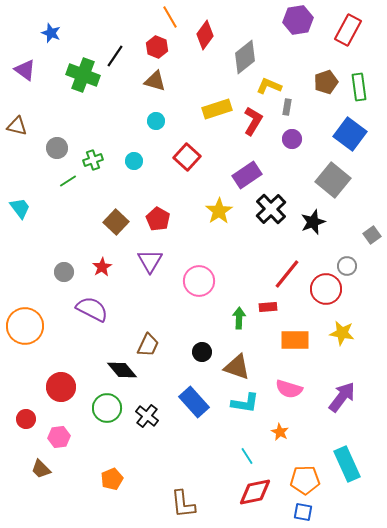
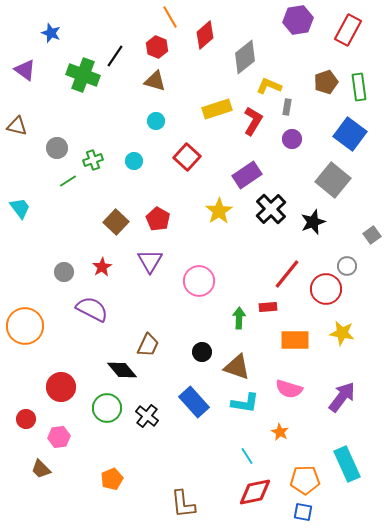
red diamond at (205, 35): rotated 12 degrees clockwise
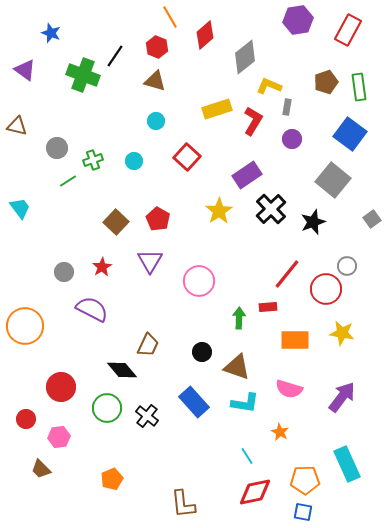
gray square at (372, 235): moved 16 px up
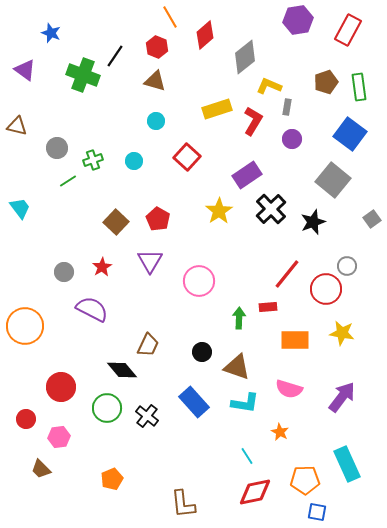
blue square at (303, 512): moved 14 px right
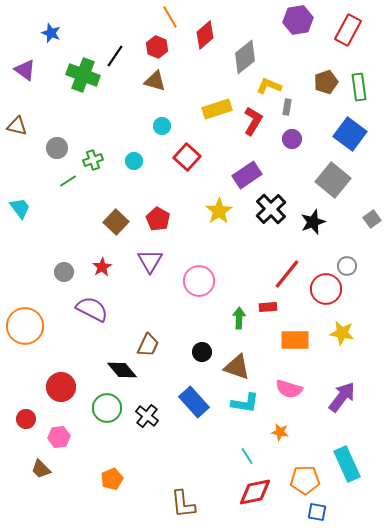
cyan circle at (156, 121): moved 6 px right, 5 px down
orange star at (280, 432): rotated 18 degrees counterclockwise
